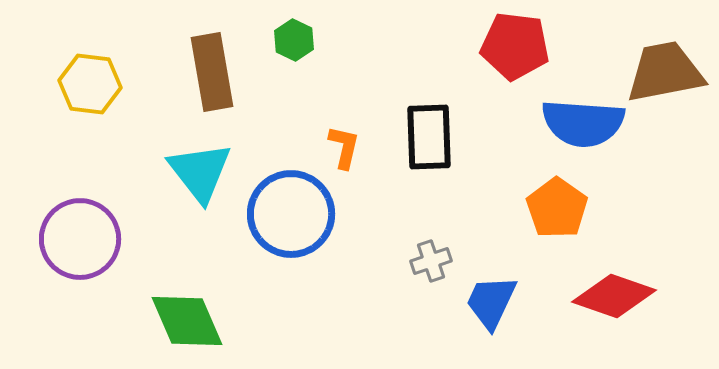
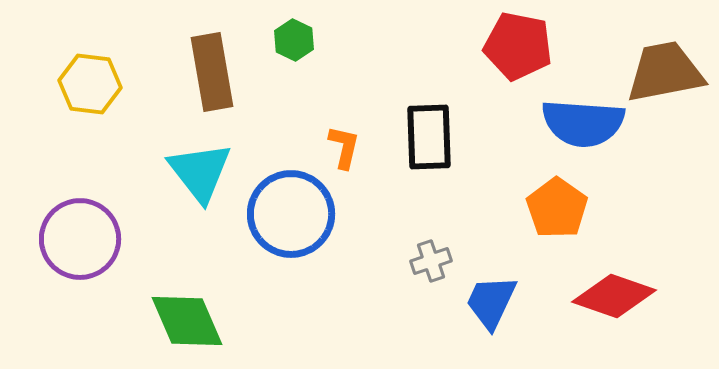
red pentagon: moved 3 px right; rotated 4 degrees clockwise
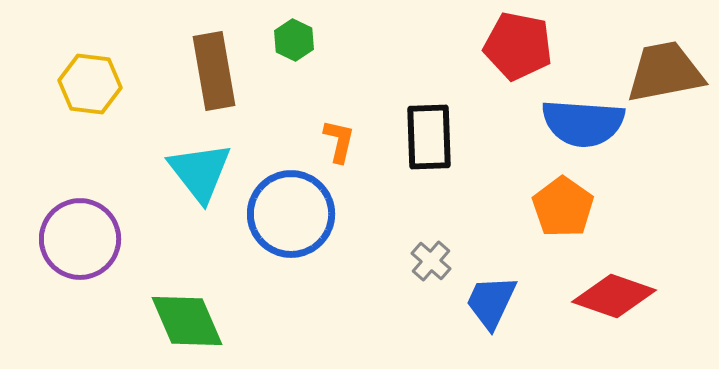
brown rectangle: moved 2 px right, 1 px up
orange L-shape: moved 5 px left, 6 px up
orange pentagon: moved 6 px right, 1 px up
gray cross: rotated 30 degrees counterclockwise
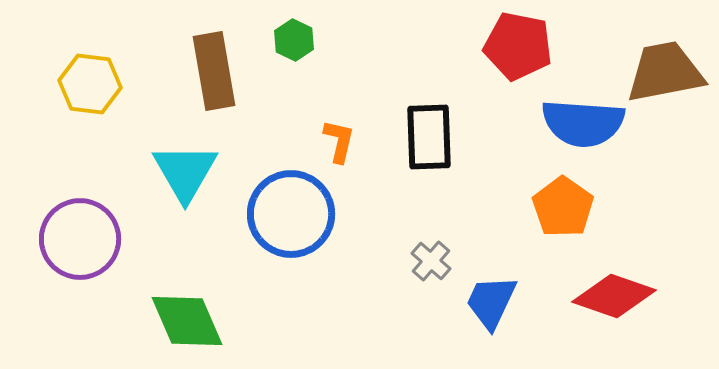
cyan triangle: moved 15 px left; rotated 8 degrees clockwise
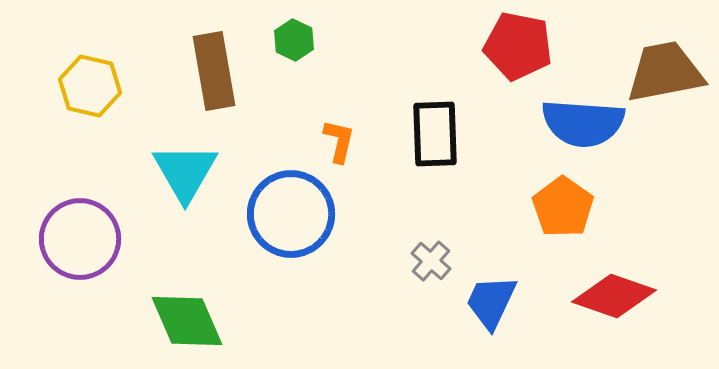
yellow hexagon: moved 2 px down; rotated 6 degrees clockwise
black rectangle: moved 6 px right, 3 px up
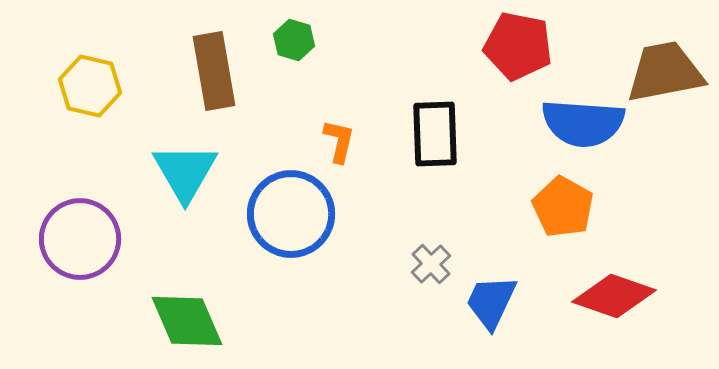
green hexagon: rotated 9 degrees counterclockwise
orange pentagon: rotated 6 degrees counterclockwise
gray cross: moved 3 px down; rotated 6 degrees clockwise
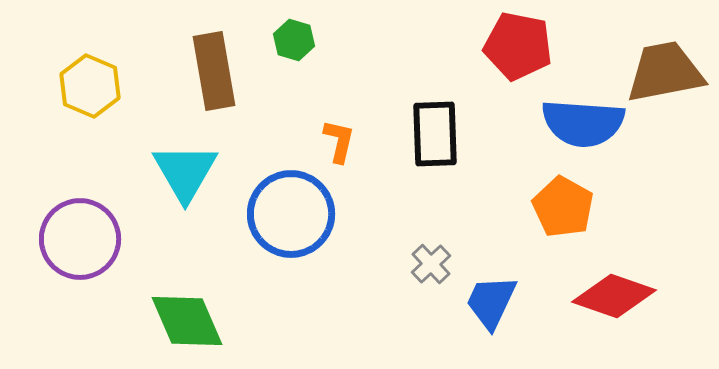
yellow hexagon: rotated 10 degrees clockwise
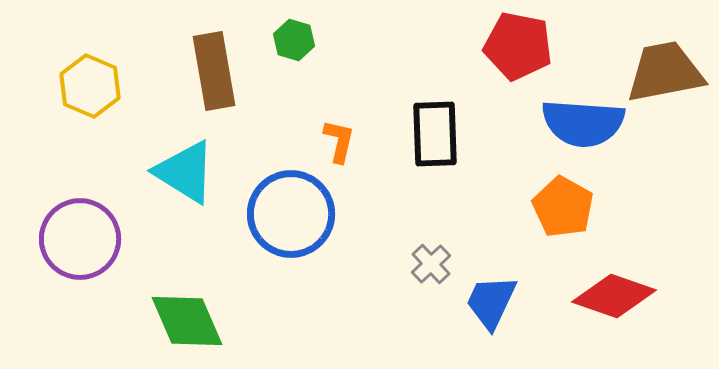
cyan triangle: rotated 28 degrees counterclockwise
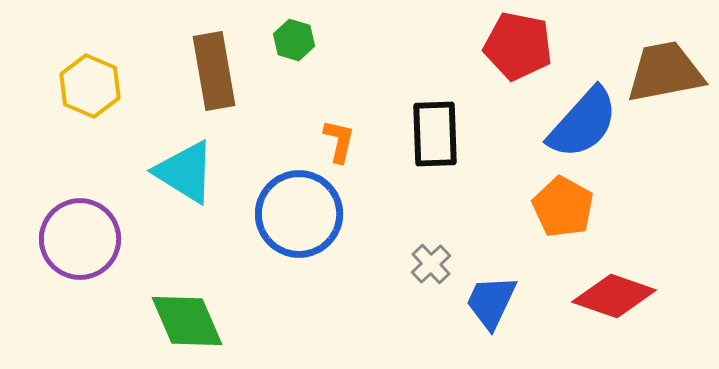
blue semicircle: rotated 52 degrees counterclockwise
blue circle: moved 8 px right
